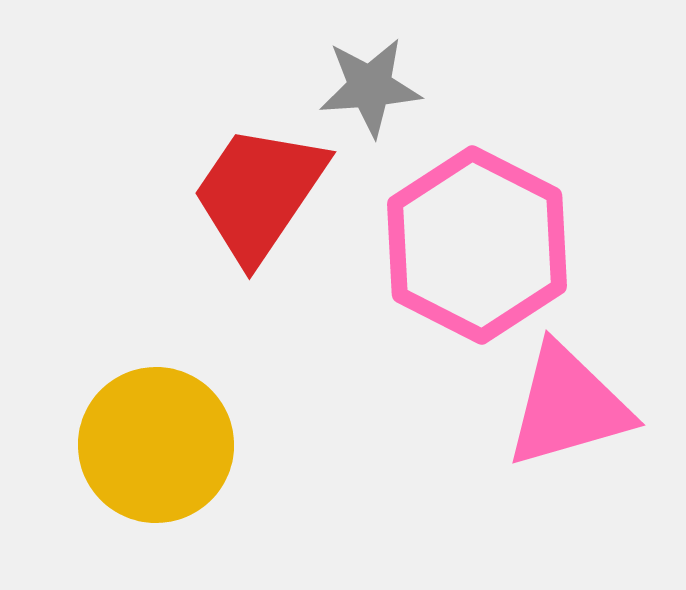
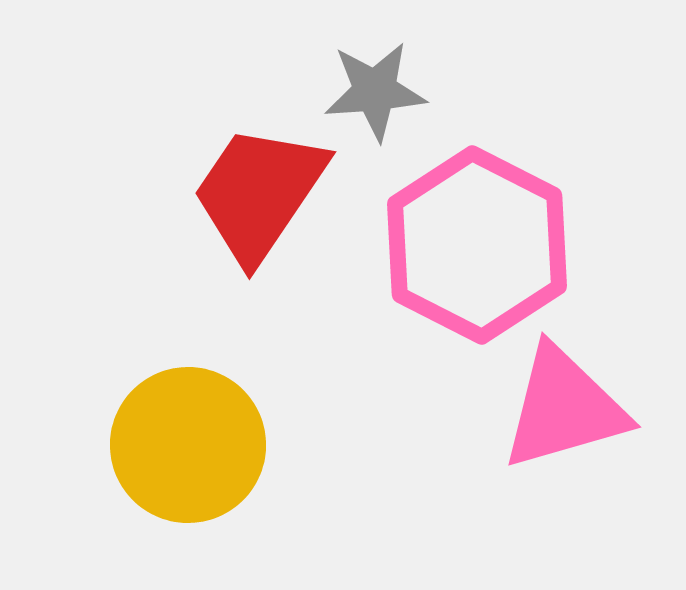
gray star: moved 5 px right, 4 px down
pink triangle: moved 4 px left, 2 px down
yellow circle: moved 32 px right
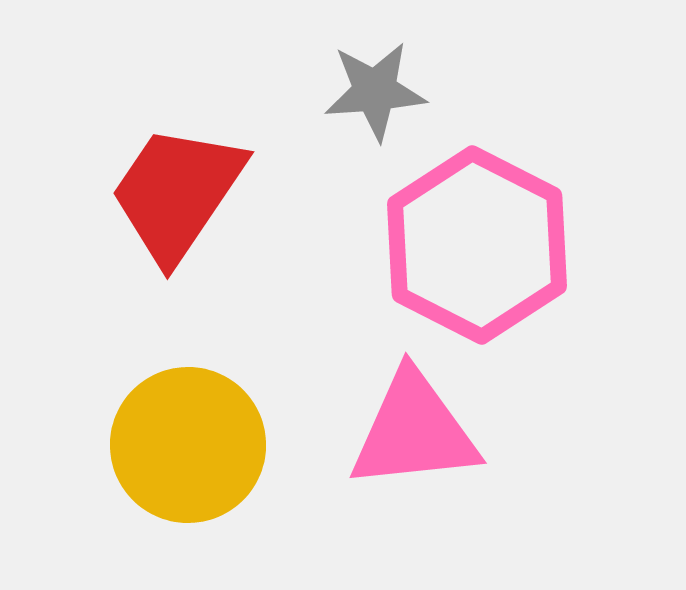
red trapezoid: moved 82 px left
pink triangle: moved 150 px left, 23 px down; rotated 10 degrees clockwise
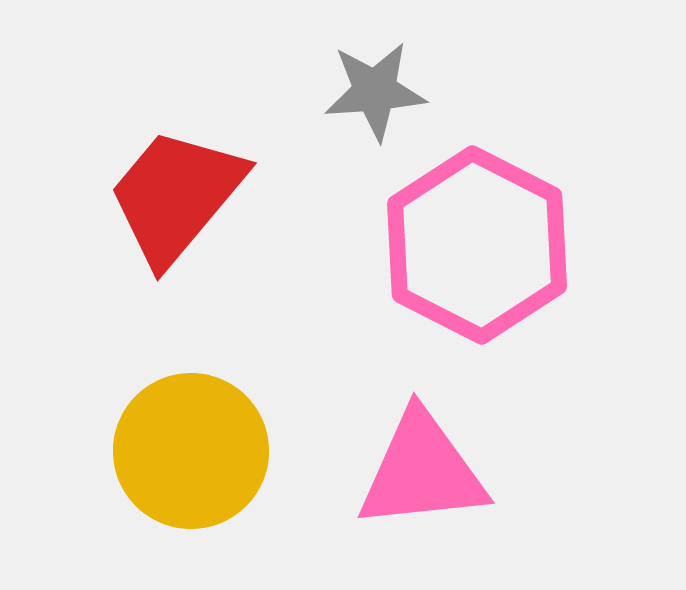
red trapezoid: moved 1 px left, 3 px down; rotated 6 degrees clockwise
pink triangle: moved 8 px right, 40 px down
yellow circle: moved 3 px right, 6 px down
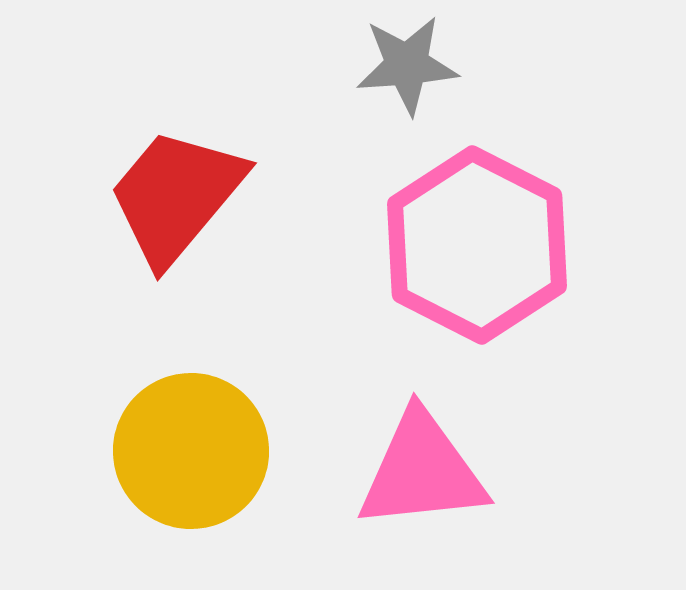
gray star: moved 32 px right, 26 px up
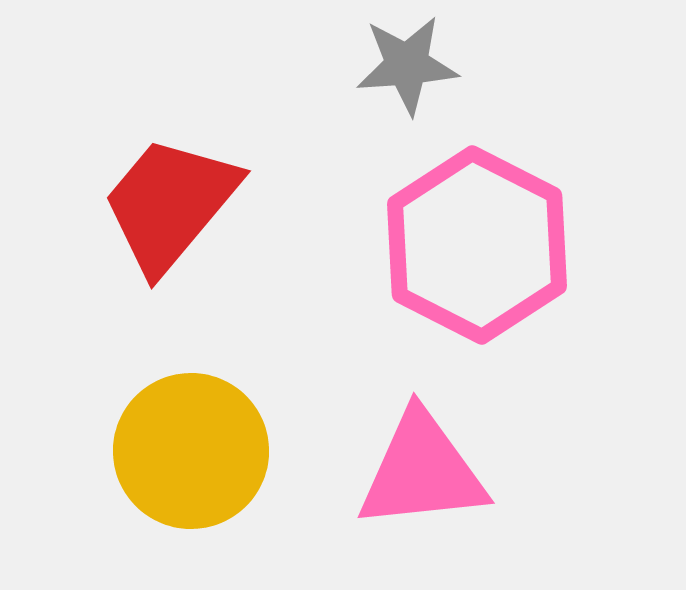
red trapezoid: moved 6 px left, 8 px down
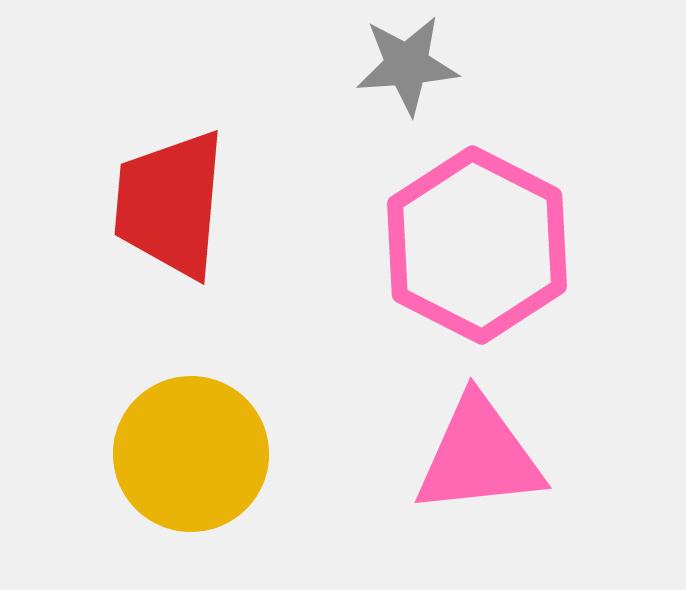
red trapezoid: rotated 35 degrees counterclockwise
yellow circle: moved 3 px down
pink triangle: moved 57 px right, 15 px up
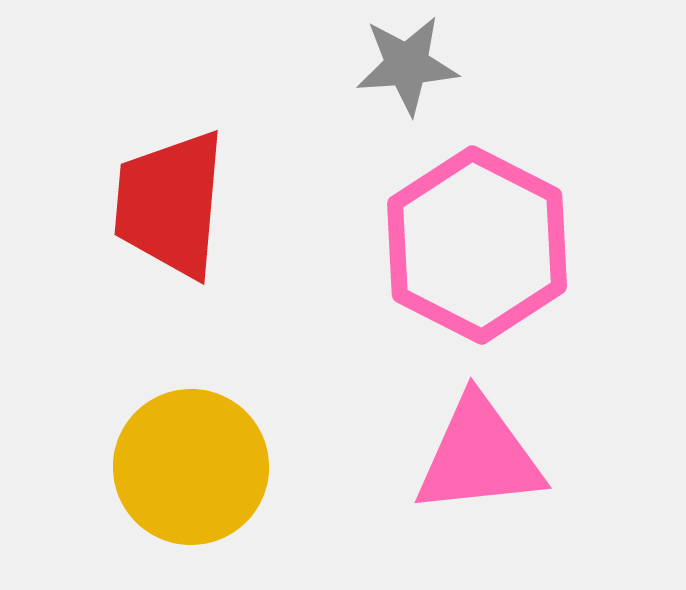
yellow circle: moved 13 px down
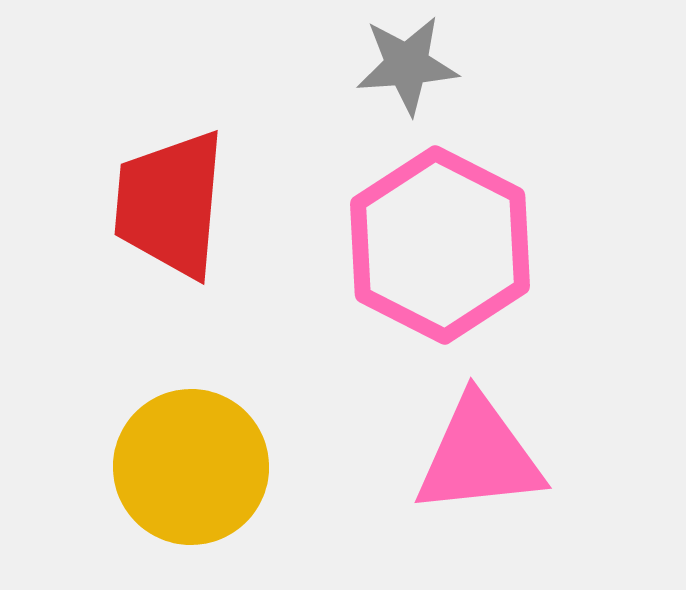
pink hexagon: moved 37 px left
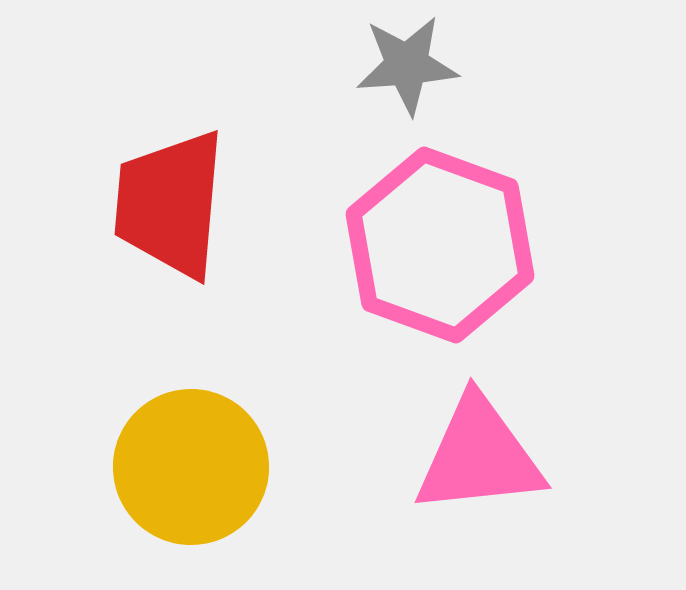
pink hexagon: rotated 7 degrees counterclockwise
